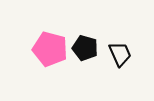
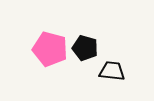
black trapezoid: moved 8 px left, 17 px down; rotated 60 degrees counterclockwise
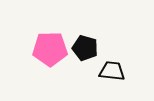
pink pentagon: rotated 16 degrees counterclockwise
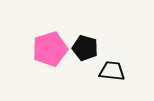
pink pentagon: rotated 16 degrees counterclockwise
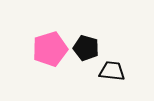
black pentagon: moved 1 px right
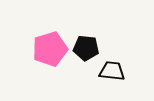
black pentagon: rotated 10 degrees counterclockwise
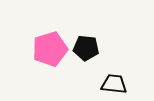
black trapezoid: moved 2 px right, 13 px down
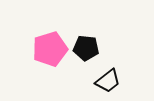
black trapezoid: moved 6 px left, 3 px up; rotated 136 degrees clockwise
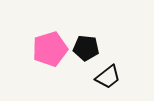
black trapezoid: moved 4 px up
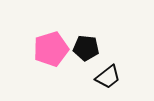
pink pentagon: moved 1 px right
